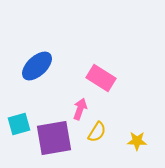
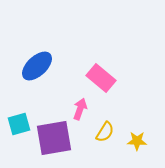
pink rectangle: rotated 8 degrees clockwise
yellow semicircle: moved 8 px right
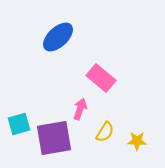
blue ellipse: moved 21 px right, 29 px up
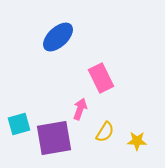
pink rectangle: rotated 24 degrees clockwise
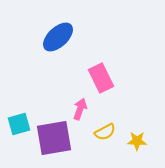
yellow semicircle: rotated 30 degrees clockwise
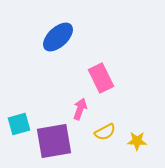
purple square: moved 3 px down
